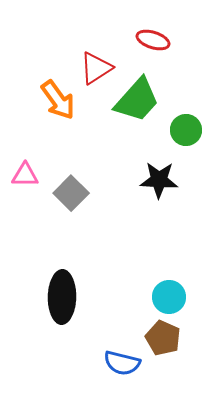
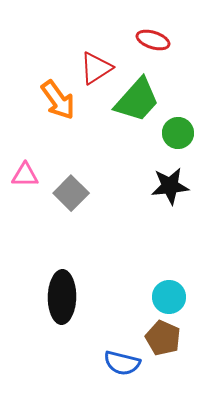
green circle: moved 8 px left, 3 px down
black star: moved 11 px right, 6 px down; rotated 9 degrees counterclockwise
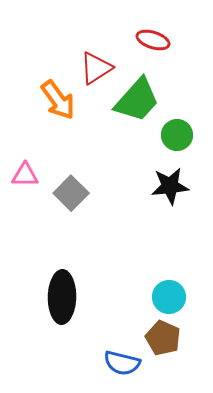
green circle: moved 1 px left, 2 px down
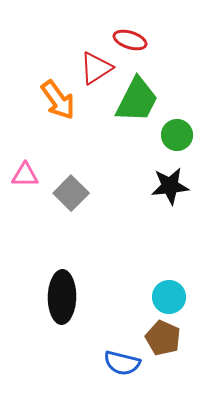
red ellipse: moved 23 px left
green trapezoid: rotated 15 degrees counterclockwise
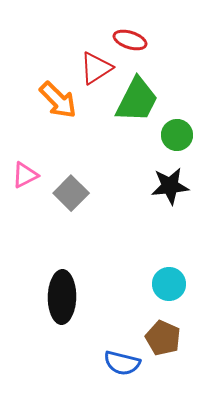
orange arrow: rotated 9 degrees counterclockwise
pink triangle: rotated 28 degrees counterclockwise
cyan circle: moved 13 px up
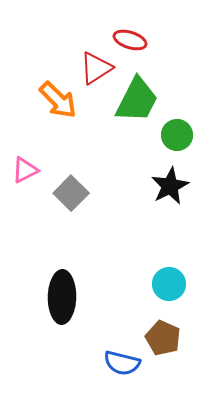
pink triangle: moved 5 px up
black star: rotated 21 degrees counterclockwise
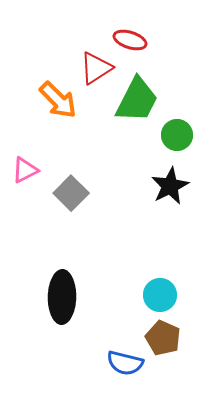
cyan circle: moved 9 px left, 11 px down
blue semicircle: moved 3 px right
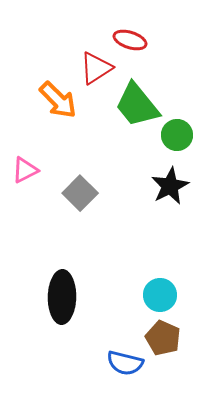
green trapezoid: moved 5 px down; rotated 114 degrees clockwise
gray square: moved 9 px right
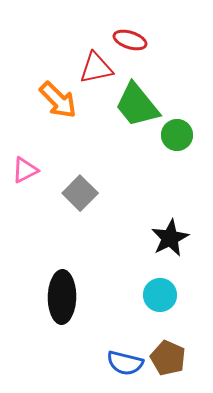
red triangle: rotated 21 degrees clockwise
black star: moved 52 px down
brown pentagon: moved 5 px right, 20 px down
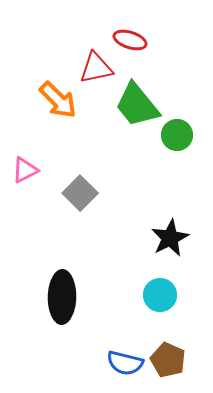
brown pentagon: moved 2 px down
